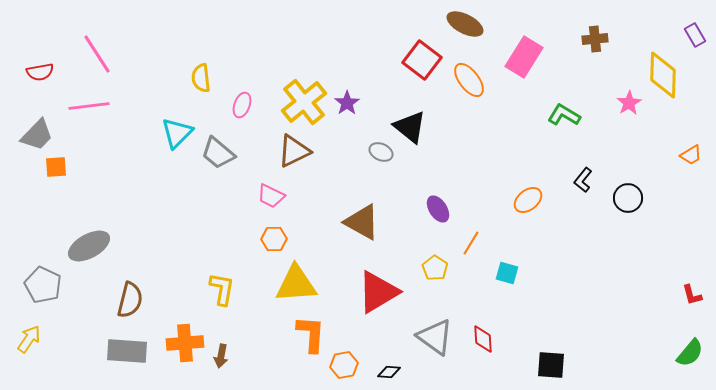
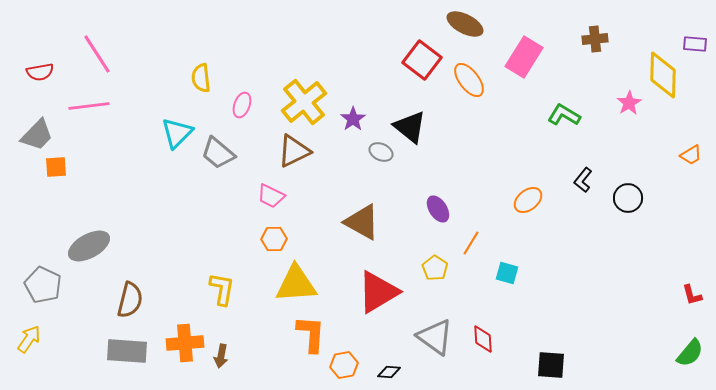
purple rectangle at (695, 35): moved 9 px down; rotated 55 degrees counterclockwise
purple star at (347, 103): moved 6 px right, 16 px down
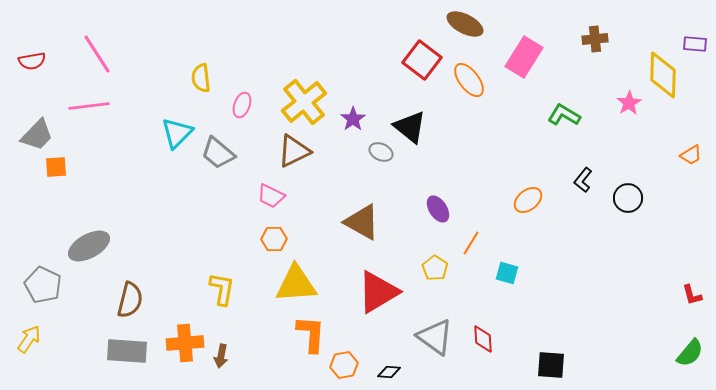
red semicircle at (40, 72): moved 8 px left, 11 px up
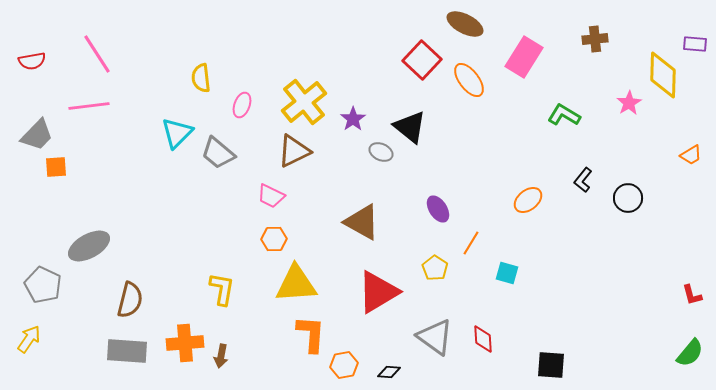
red square at (422, 60): rotated 6 degrees clockwise
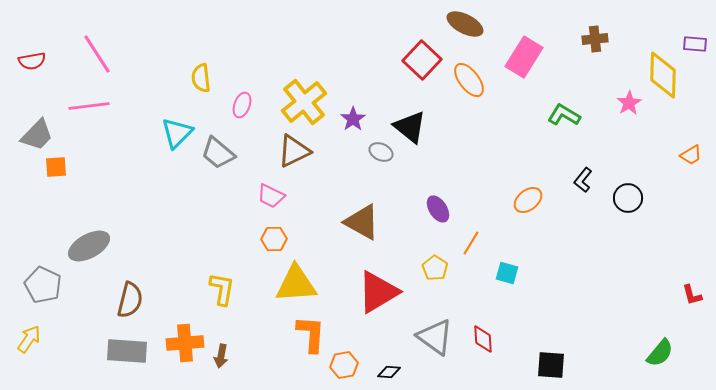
green semicircle at (690, 353): moved 30 px left
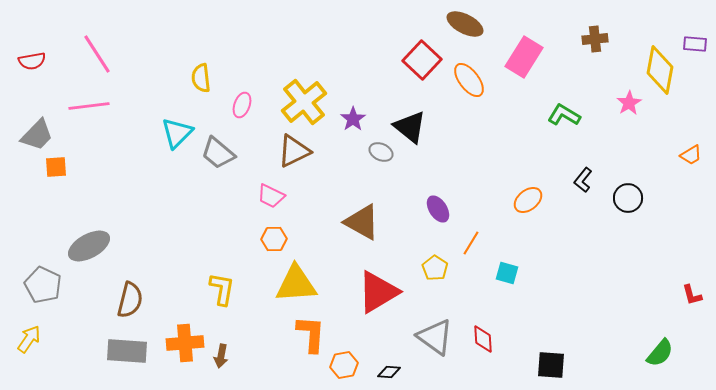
yellow diamond at (663, 75): moved 3 px left, 5 px up; rotated 9 degrees clockwise
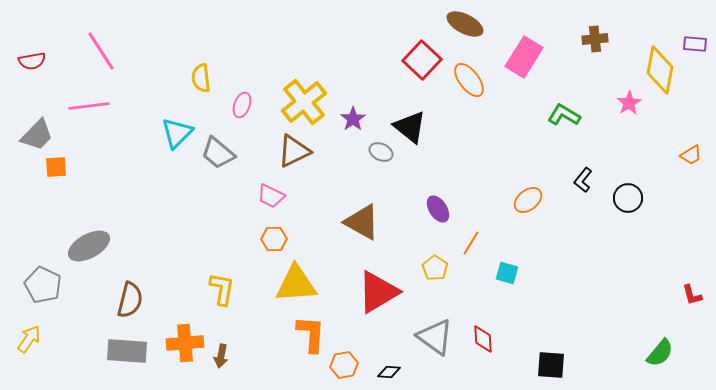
pink line at (97, 54): moved 4 px right, 3 px up
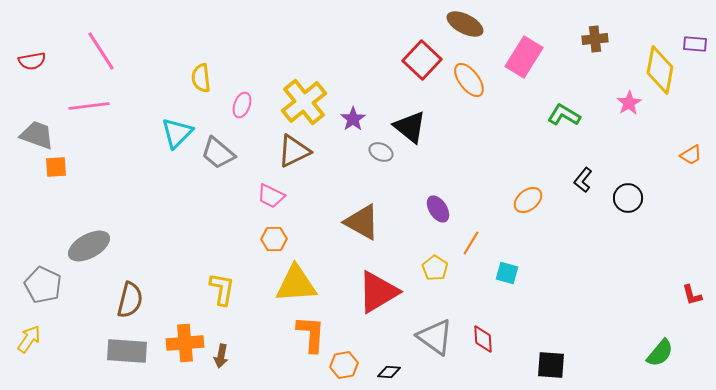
gray trapezoid at (37, 135): rotated 114 degrees counterclockwise
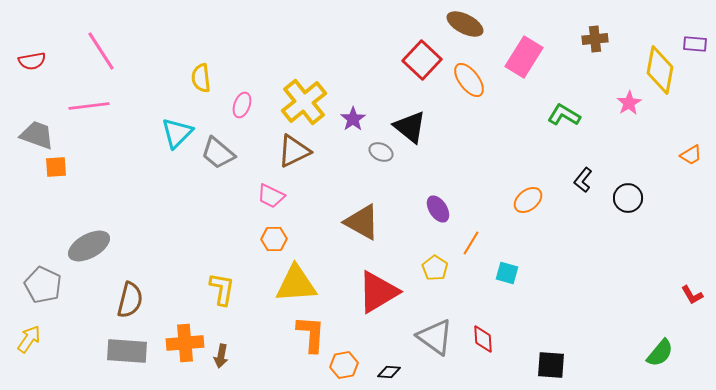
red L-shape at (692, 295): rotated 15 degrees counterclockwise
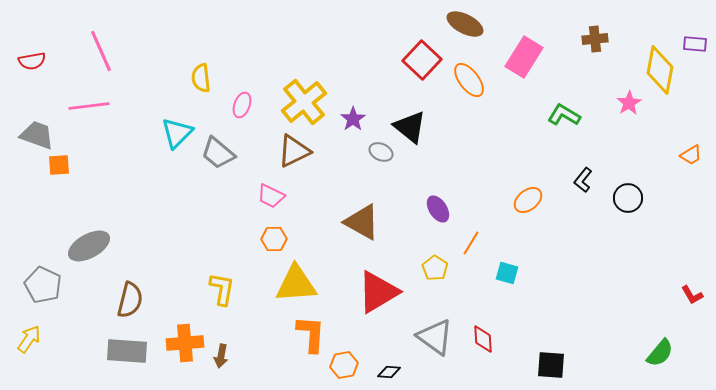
pink line at (101, 51): rotated 9 degrees clockwise
orange square at (56, 167): moved 3 px right, 2 px up
